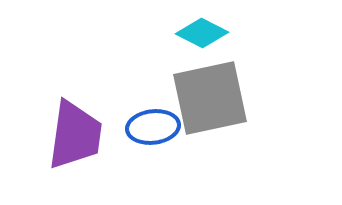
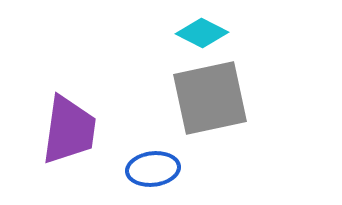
blue ellipse: moved 42 px down
purple trapezoid: moved 6 px left, 5 px up
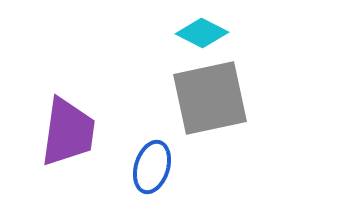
purple trapezoid: moved 1 px left, 2 px down
blue ellipse: moved 1 px left, 2 px up; rotated 66 degrees counterclockwise
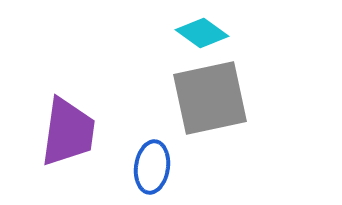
cyan diamond: rotated 9 degrees clockwise
blue ellipse: rotated 9 degrees counterclockwise
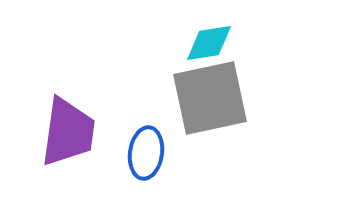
cyan diamond: moved 7 px right, 10 px down; rotated 45 degrees counterclockwise
blue ellipse: moved 6 px left, 14 px up
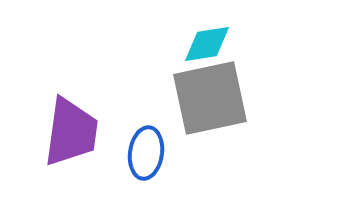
cyan diamond: moved 2 px left, 1 px down
purple trapezoid: moved 3 px right
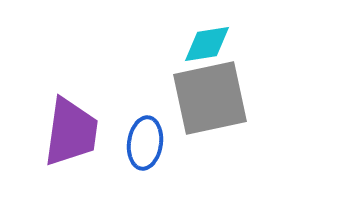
blue ellipse: moved 1 px left, 10 px up
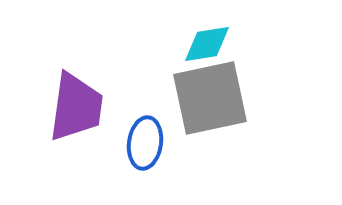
purple trapezoid: moved 5 px right, 25 px up
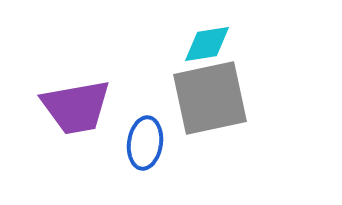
purple trapezoid: rotated 72 degrees clockwise
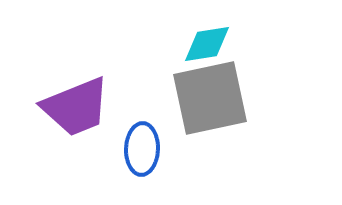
purple trapezoid: rotated 12 degrees counterclockwise
blue ellipse: moved 3 px left, 6 px down; rotated 6 degrees counterclockwise
